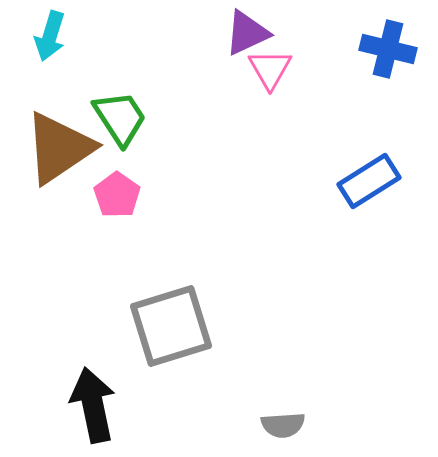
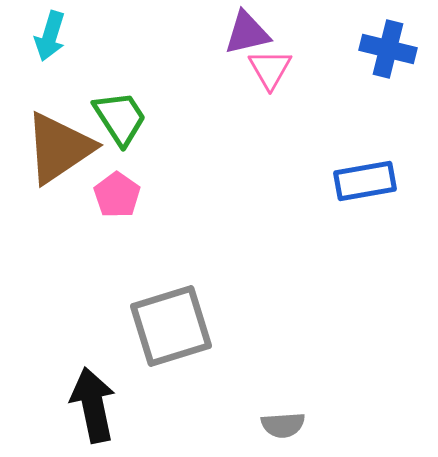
purple triangle: rotated 12 degrees clockwise
blue rectangle: moved 4 px left; rotated 22 degrees clockwise
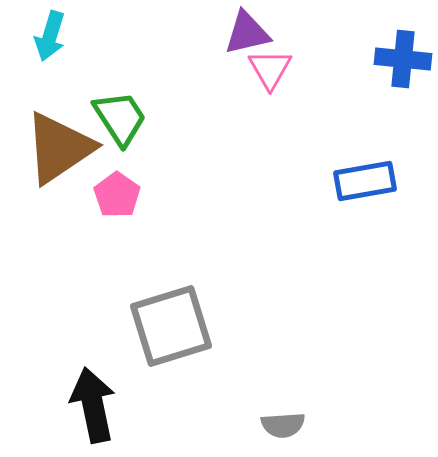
blue cross: moved 15 px right, 10 px down; rotated 8 degrees counterclockwise
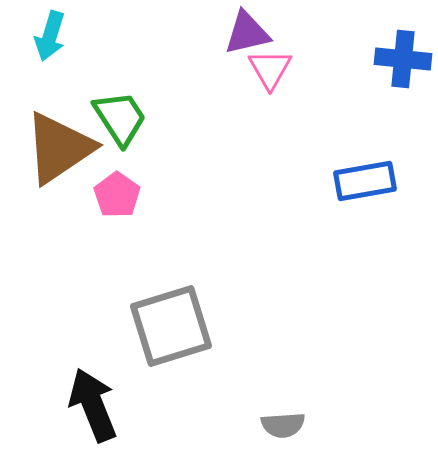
black arrow: rotated 10 degrees counterclockwise
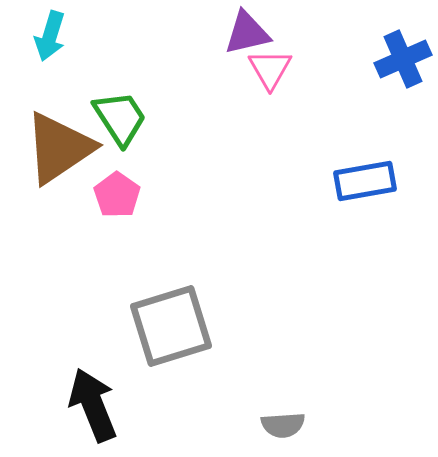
blue cross: rotated 30 degrees counterclockwise
